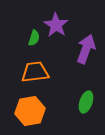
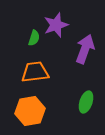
purple star: rotated 20 degrees clockwise
purple arrow: moved 1 px left
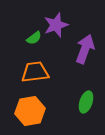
green semicircle: rotated 35 degrees clockwise
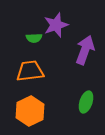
green semicircle: rotated 35 degrees clockwise
purple arrow: moved 1 px down
orange trapezoid: moved 5 px left, 1 px up
orange hexagon: rotated 16 degrees counterclockwise
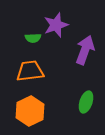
green semicircle: moved 1 px left
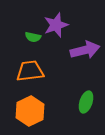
green semicircle: moved 1 px up; rotated 14 degrees clockwise
purple arrow: rotated 56 degrees clockwise
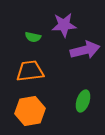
purple star: moved 8 px right; rotated 15 degrees clockwise
green ellipse: moved 3 px left, 1 px up
orange hexagon: rotated 16 degrees clockwise
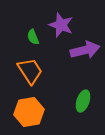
purple star: moved 3 px left; rotated 25 degrees clockwise
green semicircle: rotated 56 degrees clockwise
orange trapezoid: rotated 64 degrees clockwise
orange hexagon: moved 1 px left, 1 px down
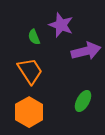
green semicircle: moved 1 px right
purple arrow: moved 1 px right, 1 px down
green ellipse: rotated 10 degrees clockwise
orange hexagon: rotated 20 degrees counterclockwise
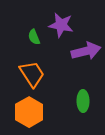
purple star: rotated 10 degrees counterclockwise
orange trapezoid: moved 2 px right, 3 px down
green ellipse: rotated 30 degrees counterclockwise
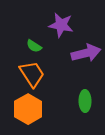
green semicircle: moved 9 px down; rotated 35 degrees counterclockwise
purple arrow: moved 2 px down
green ellipse: moved 2 px right
orange hexagon: moved 1 px left, 3 px up
